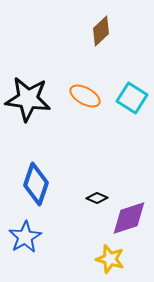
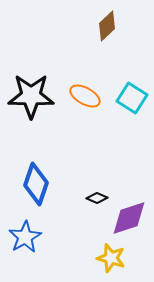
brown diamond: moved 6 px right, 5 px up
black star: moved 3 px right, 3 px up; rotated 6 degrees counterclockwise
yellow star: moved 1 px right, 1 px up
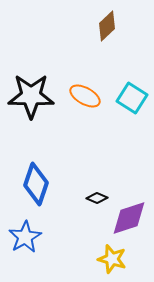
yellow star: moved 1 px right, 1 px down
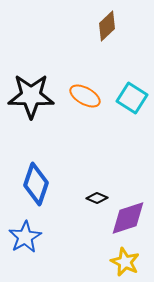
purple diamond: moved 1 px left
yellow star: moved 13 px right, 3 px down; rotated 8 degrees clockwise
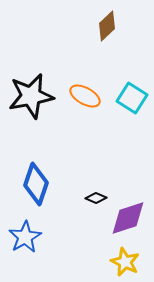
black star: rotated 12 degrees counterclockwise
black diamond: moved 1 px left
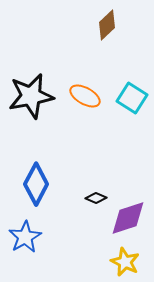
brown diamond: moved 1 px up
blue diamond: rotated 9 degrees clockwise
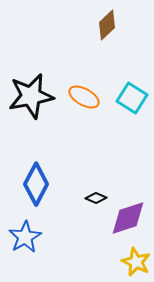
orange ellipse: moved 1 px left, 1 px down
yellow star: moved 11 px right
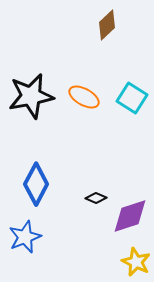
purple diamond: moved 2 px right, 2 px up
blue star: rotated 8 degrees clockwise
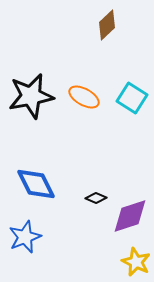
blue diamond: rotated 54 degrees counterclockwise
